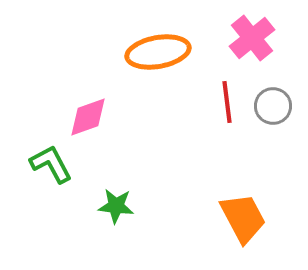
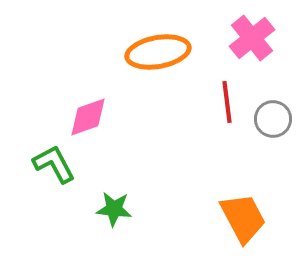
gray circle: moved 13 px down
green L-shape: moved 3 px right
green star: moved 2 px left, 3 px down
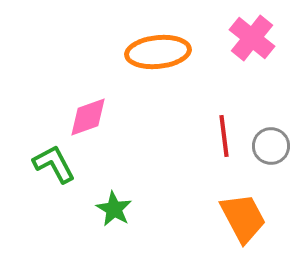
pink cross: rotated 12 degrees counterclockwise
orange ellipse: rotated 4 degrees clockwise
red line: moved 3 px left, 34 px down
gray circle: moved 2 px left, 27 px down
green star: rotated 24 degrees clockwise
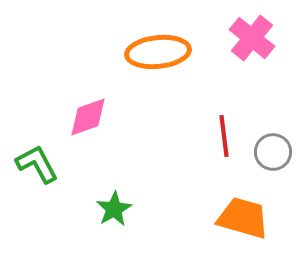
gray circle: moved 2 px right, 6 px down
green L-shape: moved 17 px left
green star: rotated 12 degrees clockwise
orange trapezoid: rotated 46 degrees counterclockwise
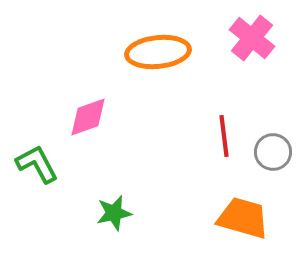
green star: moved 4 px down; rotated 18 degrees clockwise
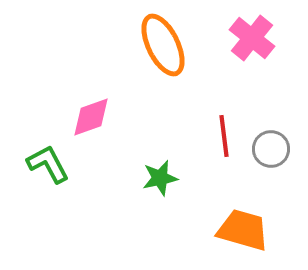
orange ellipse: moved 5 px right, 7 px up; rotated 70 degrees clockwise
pink diamond: moved 3 px right
gray circle: moved 2 px left, 3 px up
green L-shape: moved 11 px right
green star: moved 46 px right, 35 px up
orange trapezoid: moved 12 px down
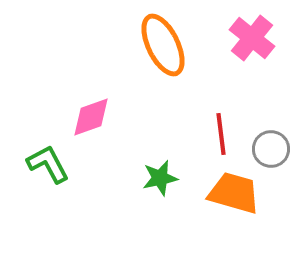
red line: moved 3 px left, 2 px up
orange trapezoid: moved 9 px left, 37 px up
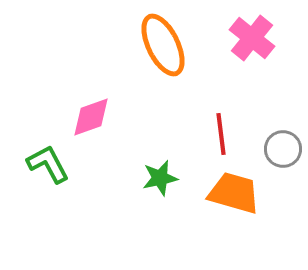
gray circle: moved 12 px right
